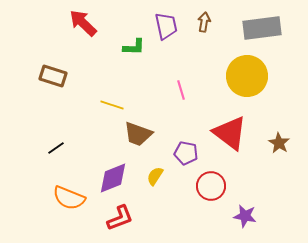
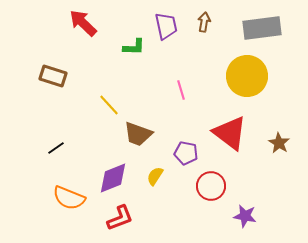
yellow line: moved 3 px left; rotated 30 degrees clockwise
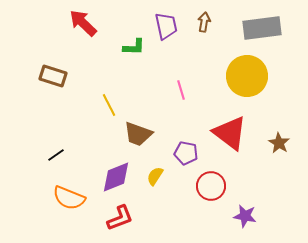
yellow line: rotated 15 degrees clockwise
black line: moved 7 px down
purple diamond: moved 3 px right, 1 px up
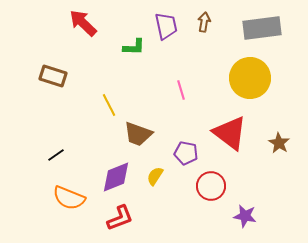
yellow circle: moved 3 px right, 2 px down
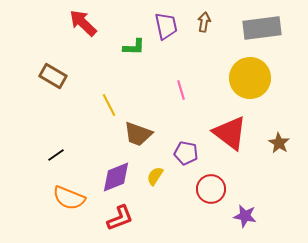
brown rectangle: rotated 12 degrees clockwise
red circle: moved 3 px down
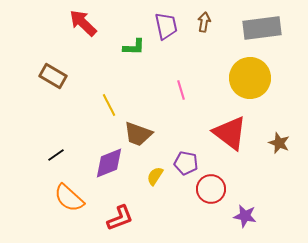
brown star: rotated 10 degrees counterclockwise
purple pentagon: moved 10 px down
purple diamond: moved 7 px left, 14 px up
orange semicircle: rotated 20 degrees clockwise
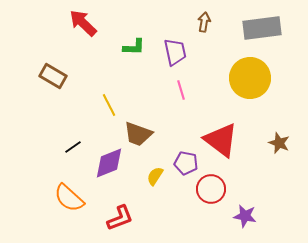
purple trapezoid: moved 9 px right, 26 px down
red triangle: moved 9 px left, 7 px down
black line: moved 17 px right, 8 px up
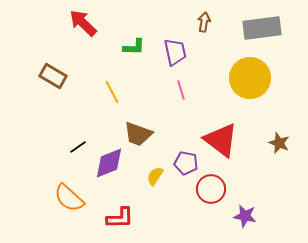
yellow line: moved 3 px right, 13 px up
black line: moved 5 px right
red L-shape: rotated 20 degrees clockwise
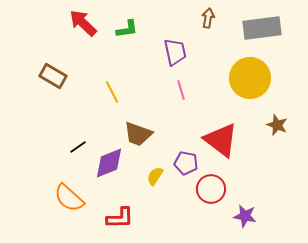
brown arrow: moved 4 px right, 4 px up
green L-shape: moved 7 px left, 18 px up; rotated 10 degrees counterclockwise
brown star: moved 2 px left, 18 px up
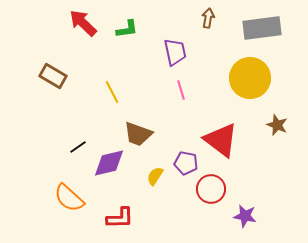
purple diamond: rotated 8 degrees clockwise
